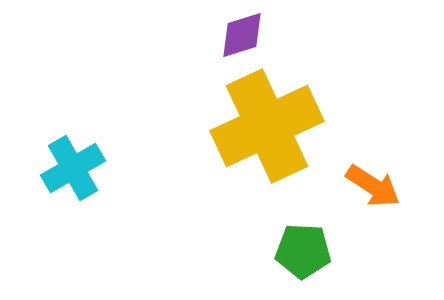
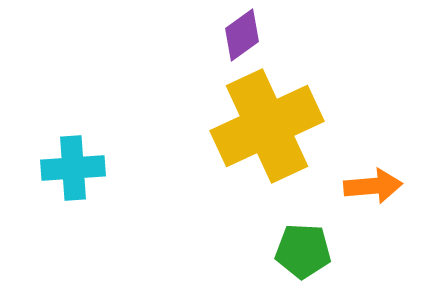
purple diamond: rotated 18 degrees counterclockwise
cyan cross: rotated 26 degrees clockwise
orange arrow: rotated 38 degrees counterclockwise
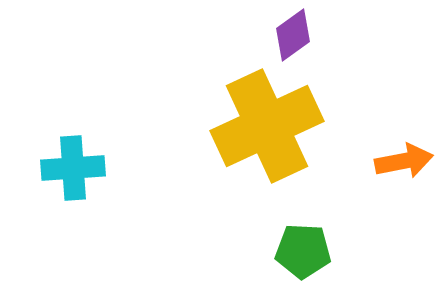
purple diamond: moved 51 px right
orange arrow: moved 31 px right, 25 px up; rotated 6 degrees counterclockwise
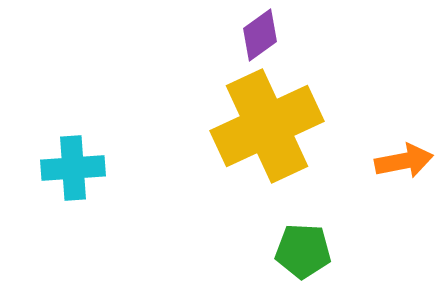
purple diamond: moved 33 px left
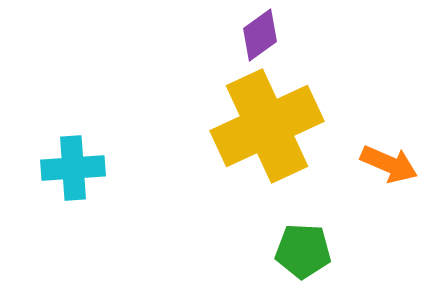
orange arrow: moved 15 px left, 3 px down; rotated 34 degrees clockwise
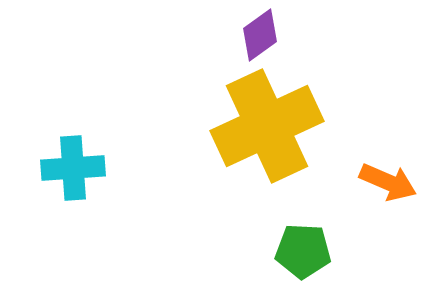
orange arrow: moved 1 px left, 18 px down
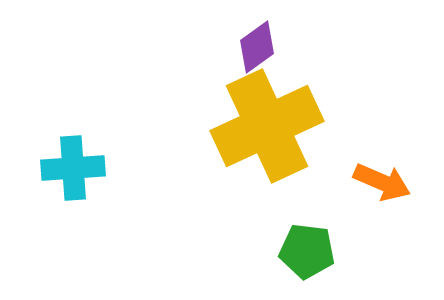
purple diamond: moved 3 px left, 12 px down
orange arrow: moved 6 px left
green pentagon: moved 4 px right; rotated 4 degrees clockwise
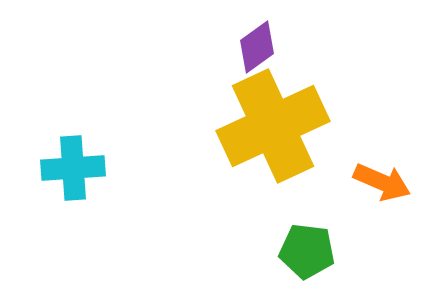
yellow cross: moved 6 px right
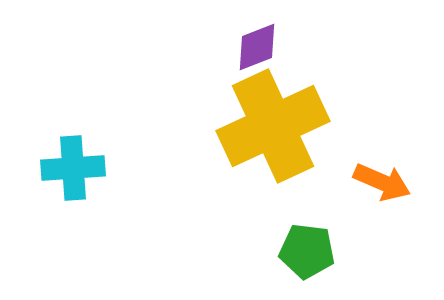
purple diamond: rotated 14 degrees clockwise
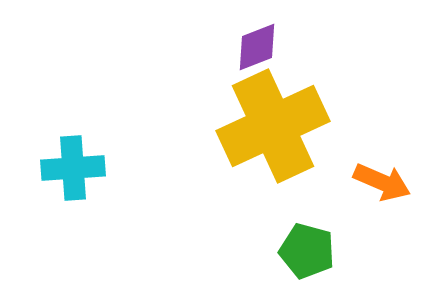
green pentagon: rotated 8 degrees clockwise
